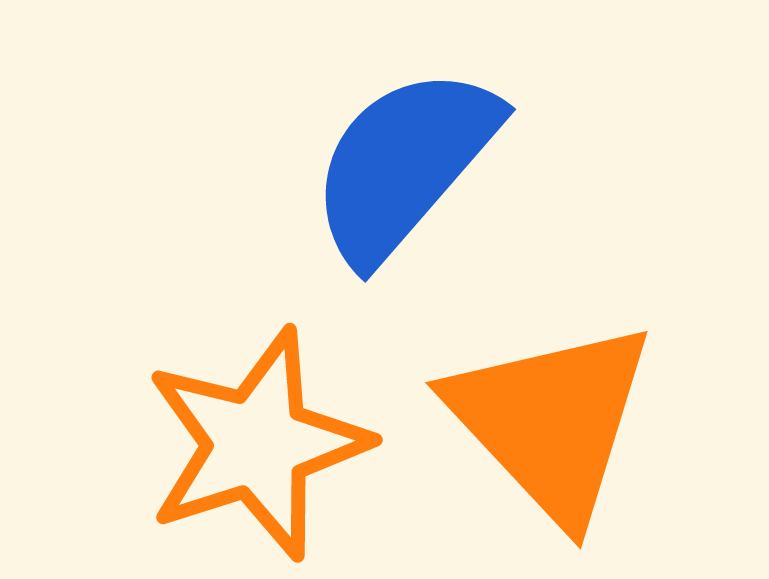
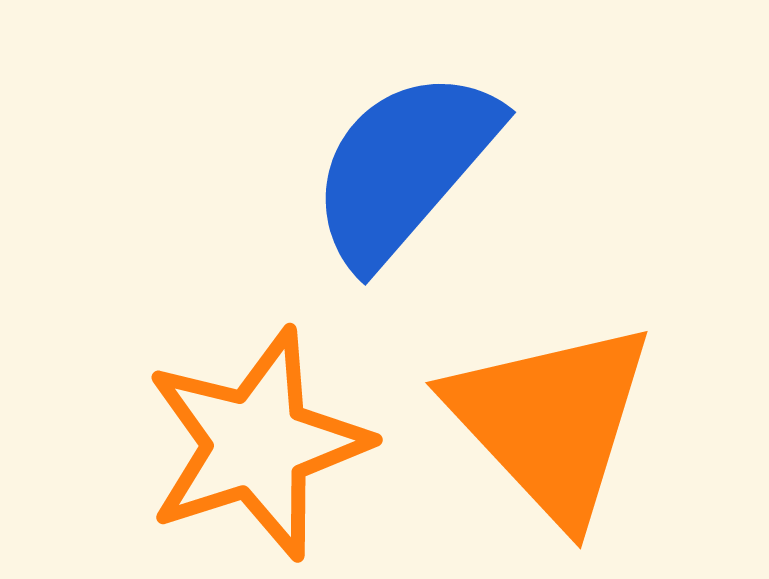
blue semicircle: moved 3 px down
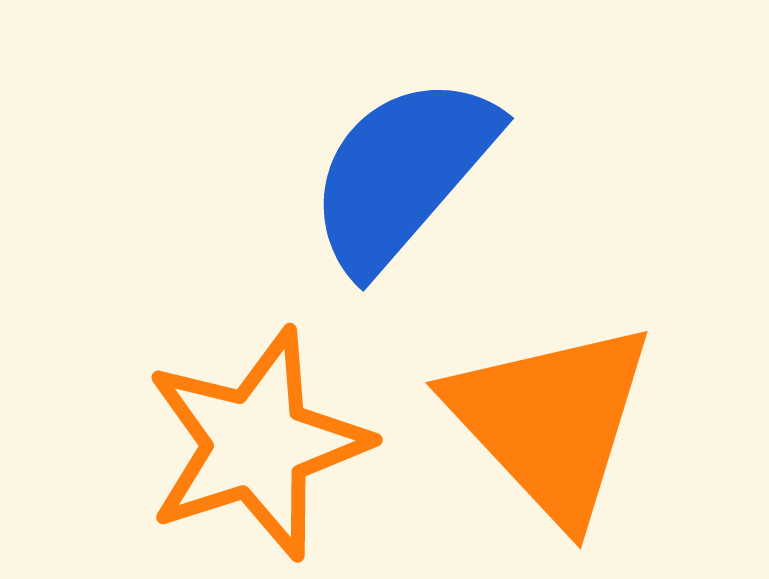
blue semicircle: moved 2 px left, 6 px down
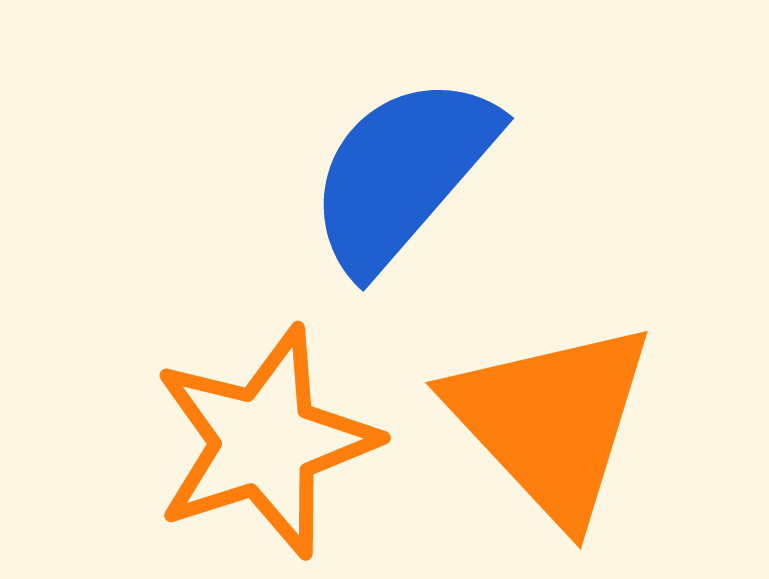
orange star: moved 8 px right, 2 px up
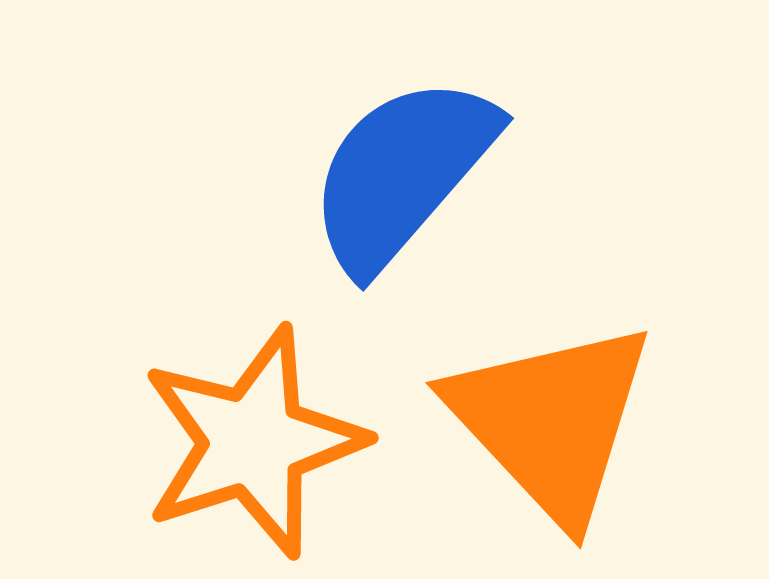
orange star: moved 12 px left
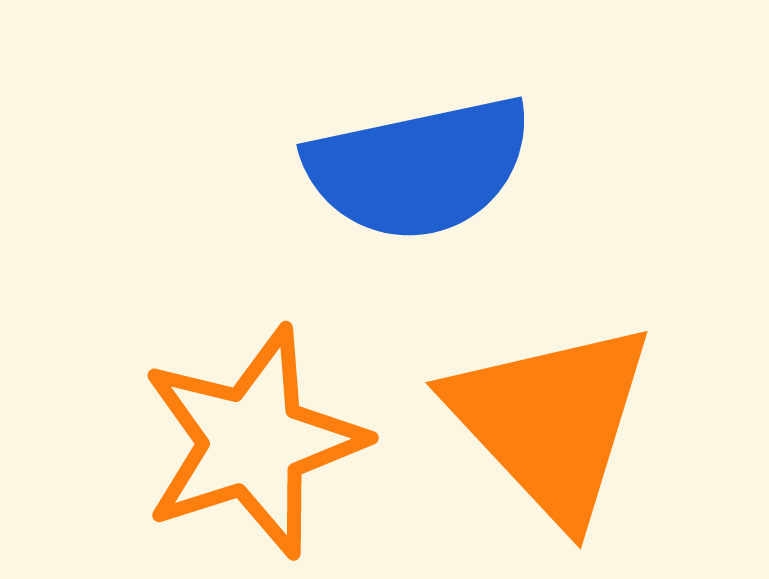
blue semicircle: moved 17 px right, 5 px up; rotated 143 degrees counterclockwise
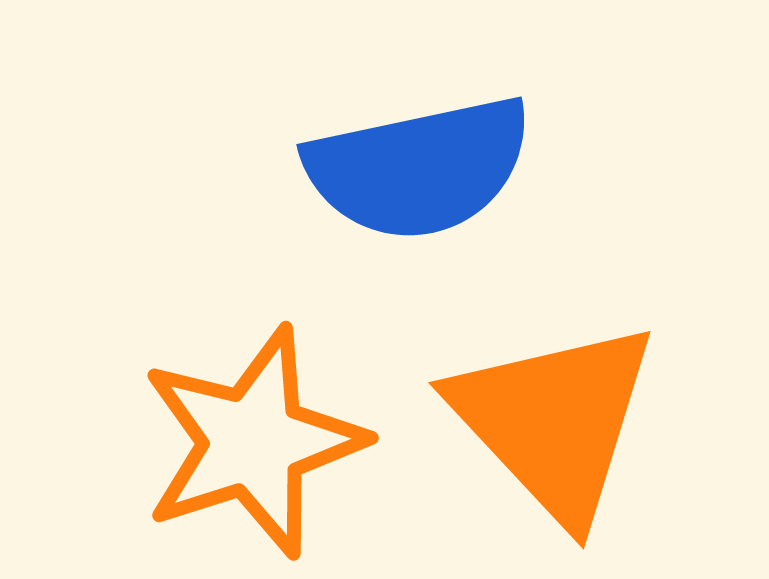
orange triangle: moved 3 px right
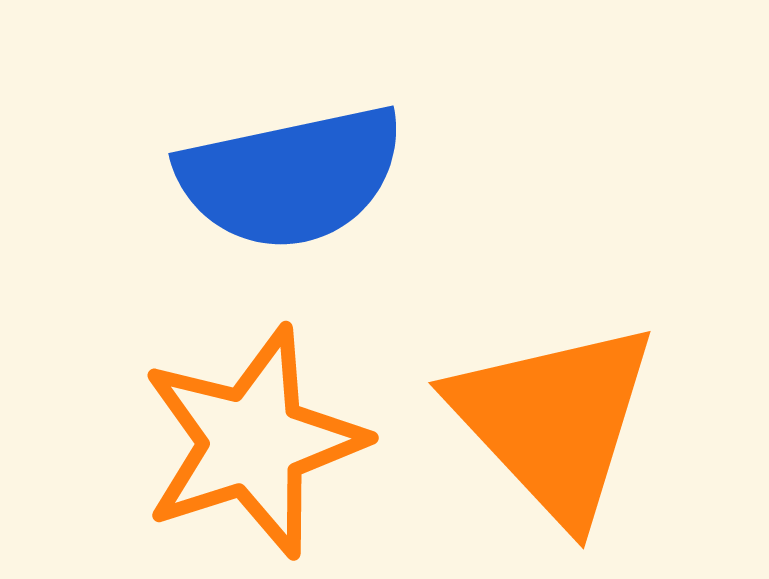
blue semicircle: moved 128 px left, 9 px down
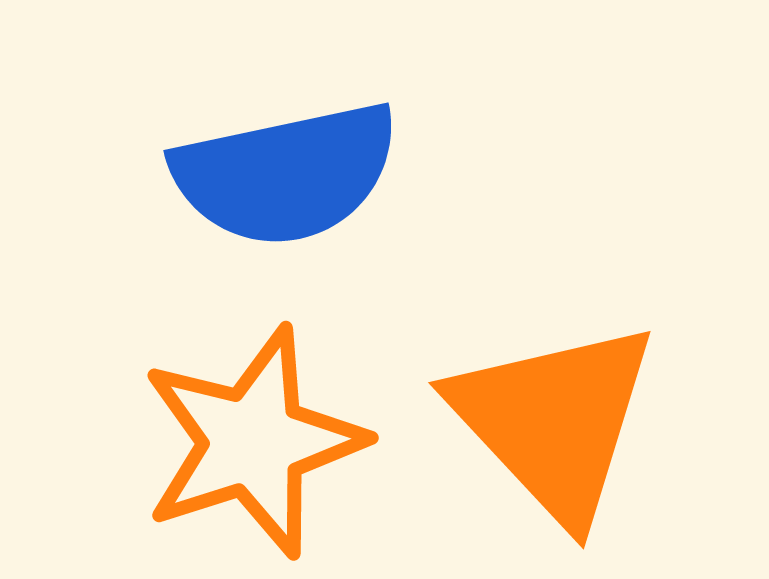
blue semicircle: moved 5 px left, 3 px up
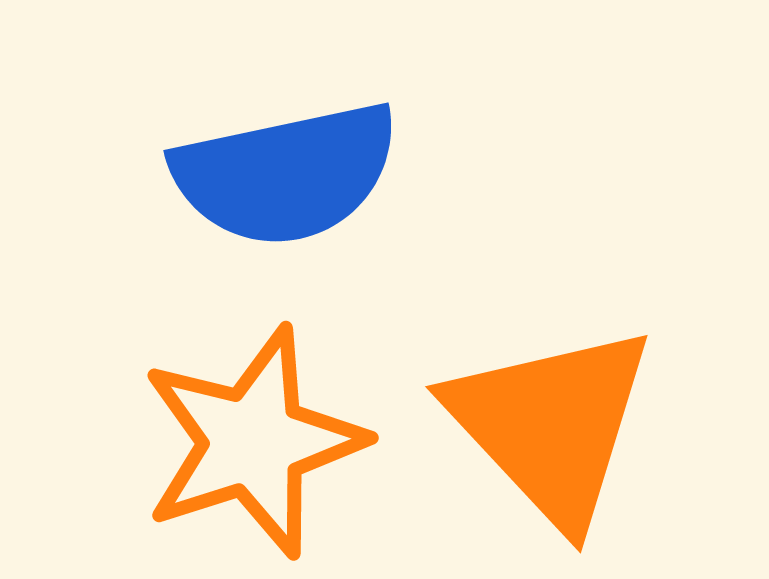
orange triangle: moved 3 px left, 4 px down
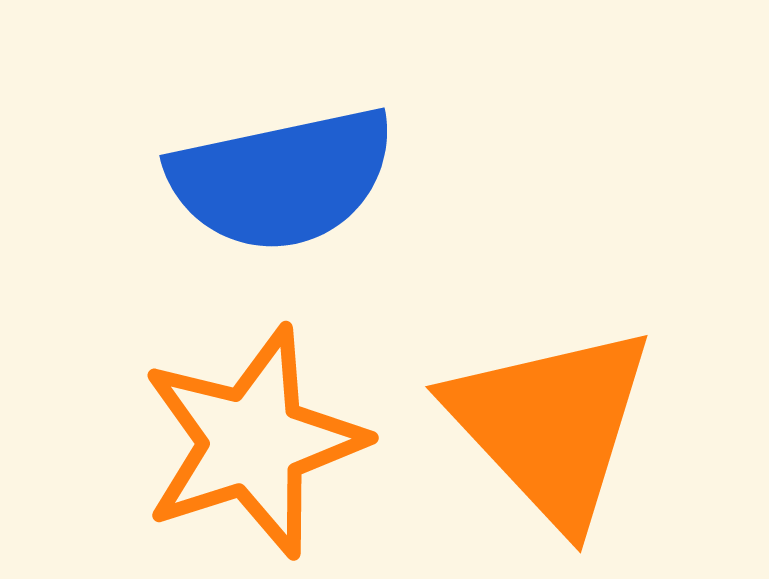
blue semicircle: moved 4 px left, 5 px down
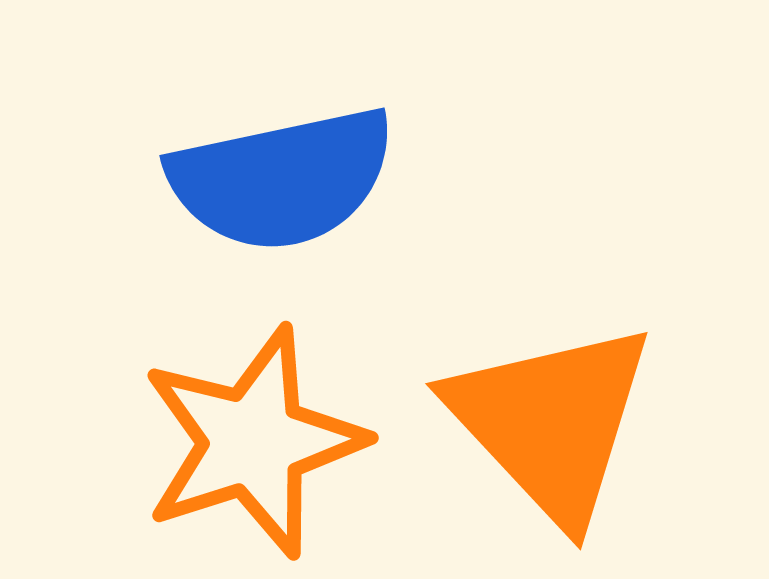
orange triangle: moved 3 px up
